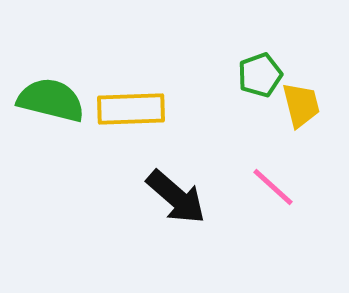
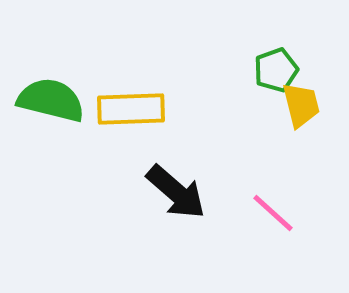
green pentagon: moved 16 px right, 5 px up
pink line: moved 26 px down
black arrow: moved 5 px up
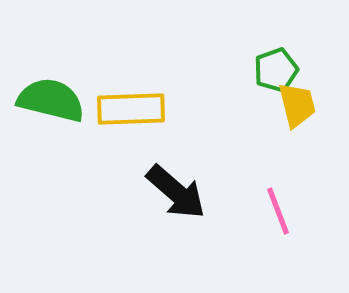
yellow trapezoid: moved 4 px left
pink line: moved 5 px right, 2 px up; rotated 27 degrees clockwise
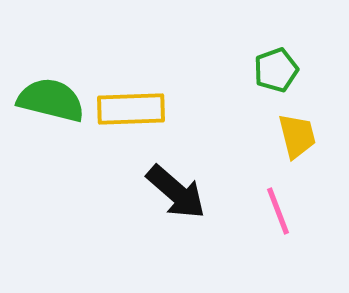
yellow trapezoid: moved 31 px down
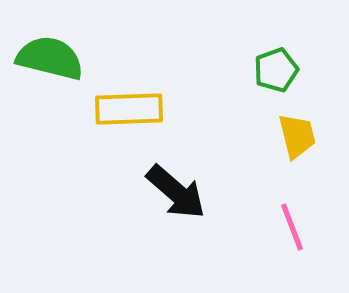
green semicircle: moved 1 px left, 42 px up
yellow rectangle: moved 2 px left
pink line: moved 14 px right, 16 px down
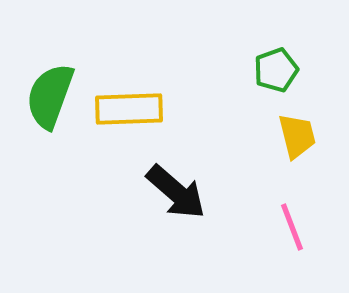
green semicircle: moved 38 px down; rotated 84 degrees counterclockwise
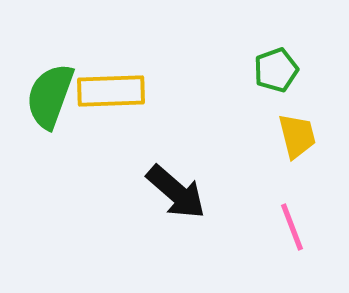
yellow rectangle: moved 18 px left, 18 px up
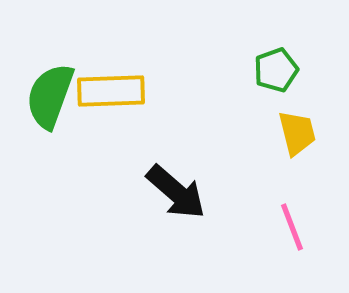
yellow trapezoid: moved 3 px up
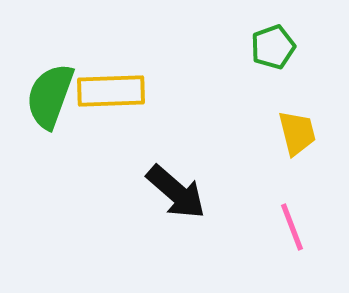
green pentagon: moved 3 px left, 23 px up
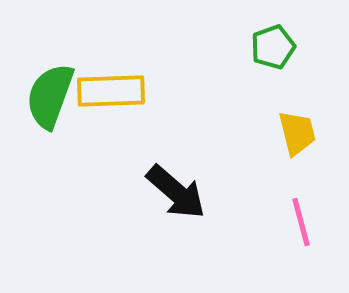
pink line: moved 9 px right, 5 px up; rotated 6 degrees clockwise
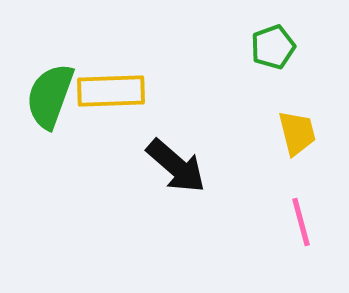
black arrow: moved 26 px up
